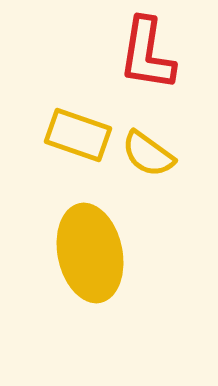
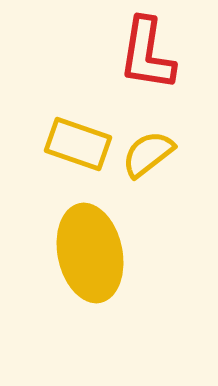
yellow rectangle: moved 9 px down
yellow semicircle: rotated 106 degrees clockwise
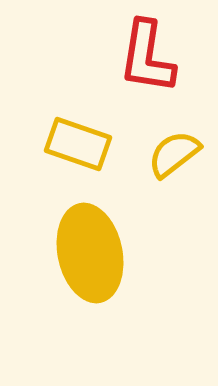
red L-shape: moved 3 px down
yellow semicircle: moved 26 px right
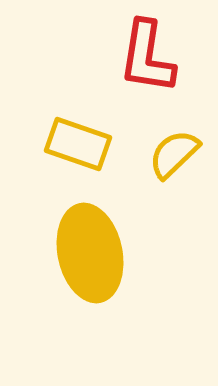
yellow semicircle: rotated 6 degrees counterclockwise
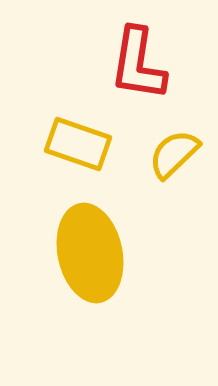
red L-shape: moved 9 px left, 7 px down
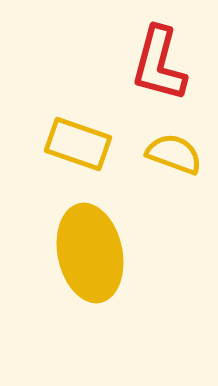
red L-shape: moved 21 px right; rotated 6 degrees clockwise
yellow semicircle: rotated 64 degrees clockwise
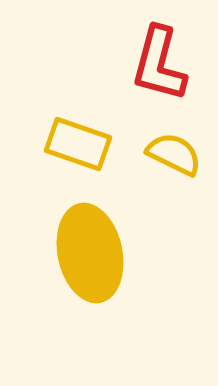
yellow semicircle: rotated 6 degrees clockwise
